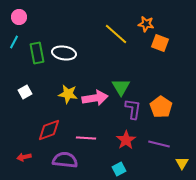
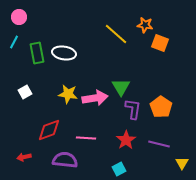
orange star: moved 1 px left, 1 px down
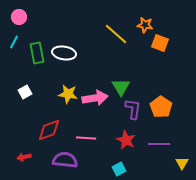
red star: rotated 12 degrees counterclockwise
purple line: rotated 15 degrees counterclockwise
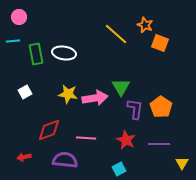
orange star: rotated 14 degrees clockwise
cyan line: moved 1 px left, 1 px up; rotated 56 degrees clockwise
green rectangle: moved 1 px left, 1 px down
purple L-shape: moved 2 px right
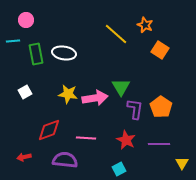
pink circle: moved 7 px right, 3 px down
orange square: moved 7 px down; rotated 12 degrees clockwise
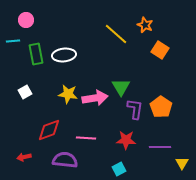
white ellipse: moved 2 px down; rotated 15 degrees counterclockwise
red star: rotated 24 degrees counterclockwise
purple line: moved 1 px right, 3 px down
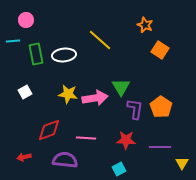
yellow line: moved 16 px left, 6 px down
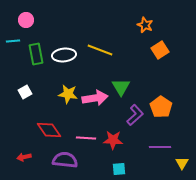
yellow line: moved 10 px down; rotated 20 degrees counterclockwise
orange square: rotated 24 degrees clockwise
purple L-shape: moved 6 px down; rotated 40 degrees clockwise
red diamond: rotated 75 degrees clockwise
red star: moved 13 px left
cyan square: rotated 24 degrees clockwise
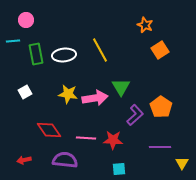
yellow line: rotated 40 degrees clockwise
red arrow: moved 3 px down
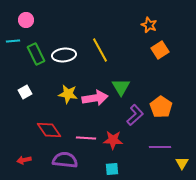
orange star: moved 4 px right
green rectangle: rotated 15 degrees counterclockwise
cyan square: moved 7 px left
